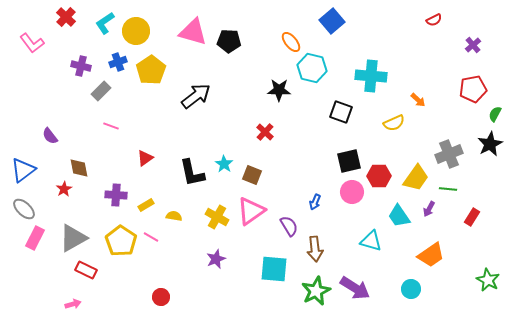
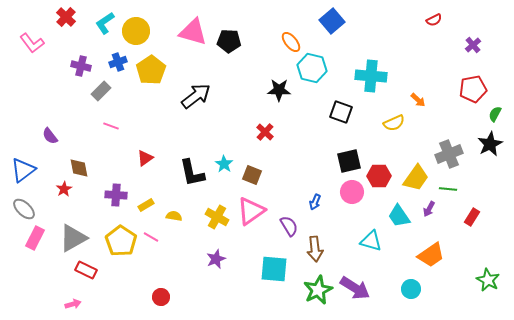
green star at (316, 291): moved 2 px right, 1 px up
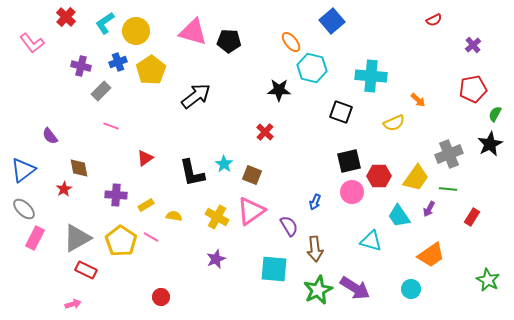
gray triangle at (73, 238): moved 4 px right
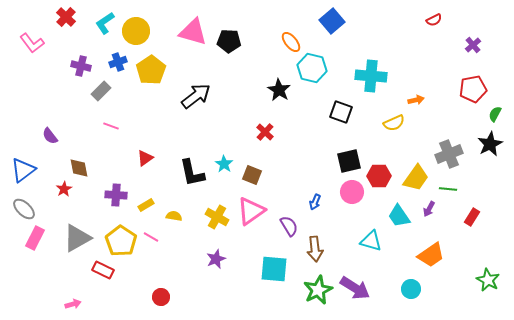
black star at (279, 90): rotated 30 degrees clockwise
orange arrow at (418, 100): moved 2 px left; rotated 56 degrees counterclockwise
red rectangle at (86, 270): moved 17 px right
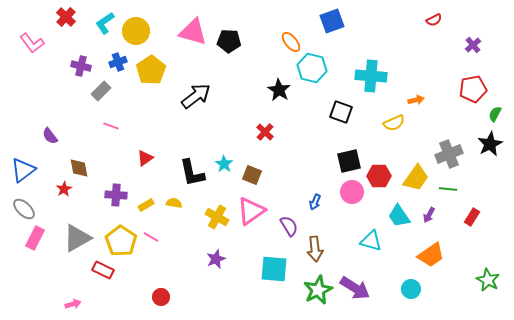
blue square at (332, 21): rotated 20 degrees clockwise
purple arrow at (429, 209): moved 6 px down
yellow semicircle at (174, 216): moved 13 px up
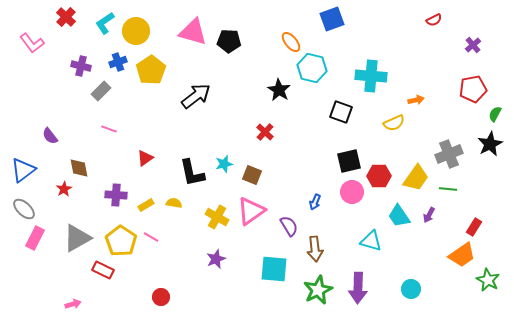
blue square at (332, 21): moved 2 px up
pink line at (111, 126): moved 2 px left, 3 px down
cyan star at (224, 164): rotated 24 degrees clockwise
red rectangle at (472, 217): moved 2 px right, 10 px down
orange trapezoid at (431, 255): moved 31 px right
purple arrow at (355, 288): moved 3 px right; rotated 60 degrees clockwise
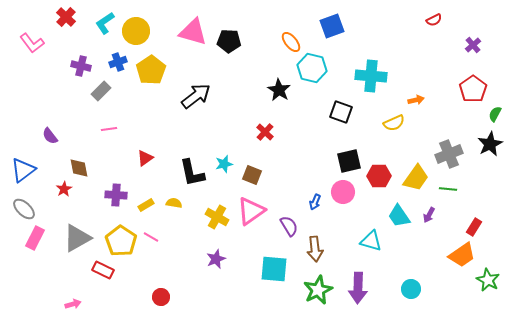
blue square at (332, 19): moved 7 px down
red pentagon at (473, 89): rotated 24 degrees counterclockwise
pink line at (109, 129): rotated 28 degrees counterclockwise
pink circle at (352, 192): moved 9 px left
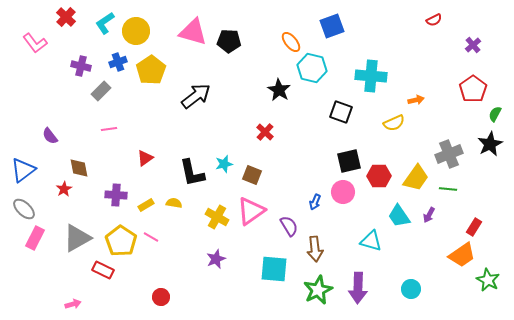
pink L-shape at (32, 43): moved 3 px right
